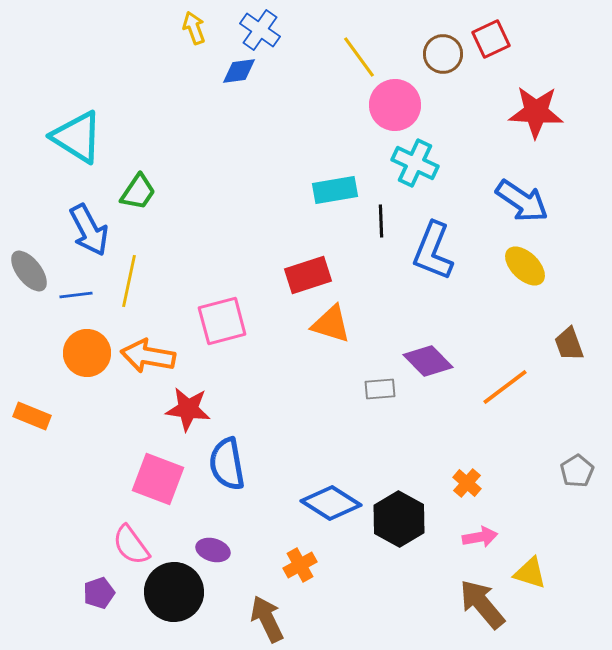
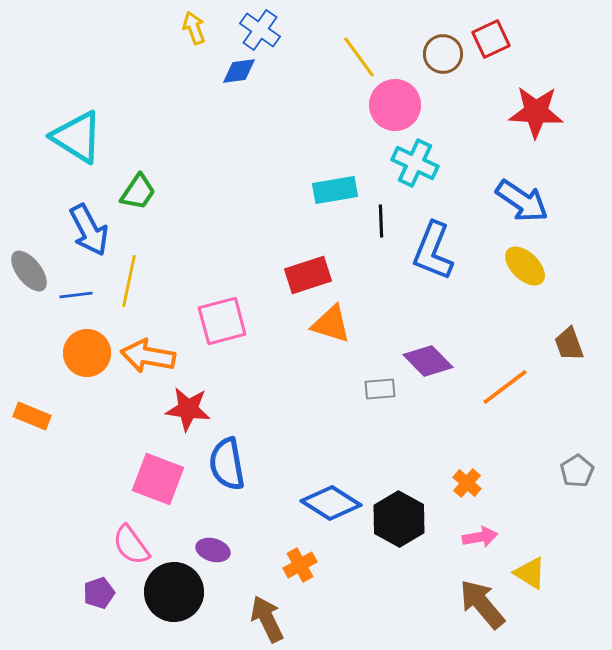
yellow triangle at (530, 573): rotated 15 degrees clockwise
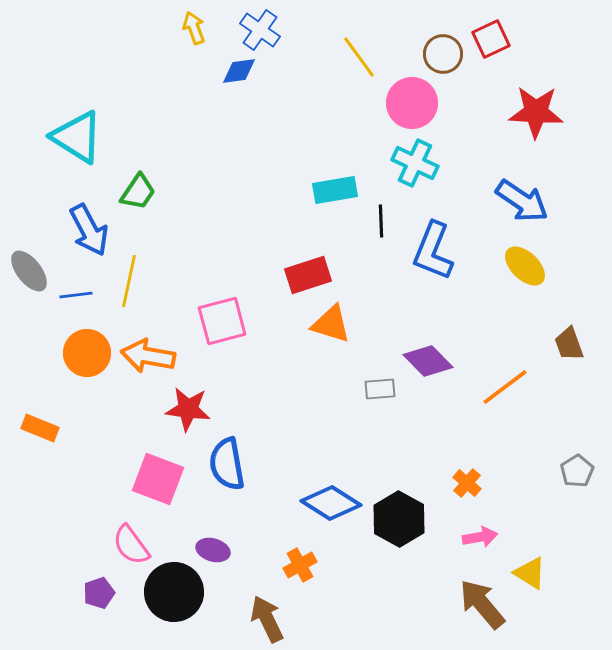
pink circle at (395, 105): moved 17 px right, 2 px up
orange rectangle at (32, 416): moved 8 px right, 12 px down
